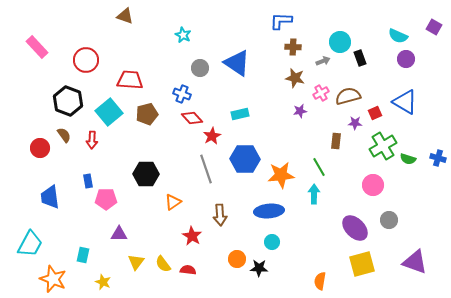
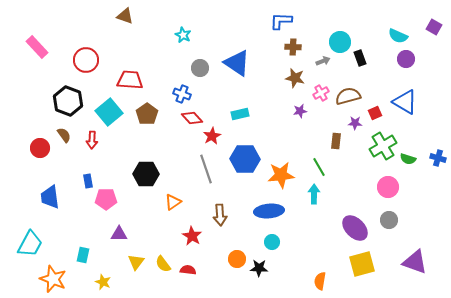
brown pentagon at (147, 114): rotated 20 degrees counterclockwise
pink circle at (373, 185): moved 15 px right, 2 px down
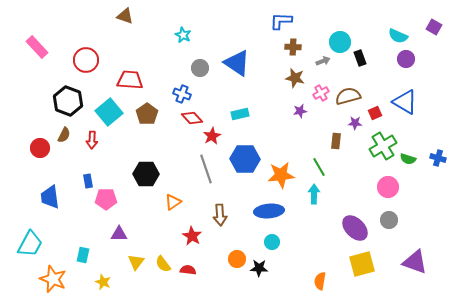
brown semicircle at (64, 135): rotated 63 degrees clockwise
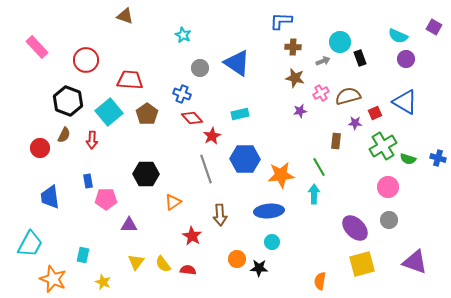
purple triangle at (119, 234): moved 10 px right, 9 px up
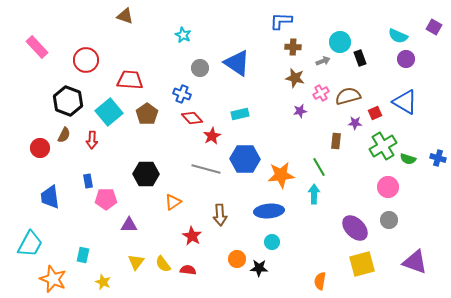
gray line at (206, 169): rotated 56 degrees counterclockwise
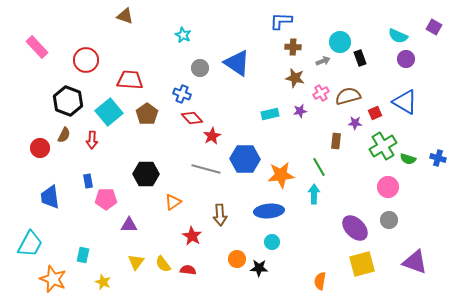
cyan rectangle at (240, 114): moved 30 px right
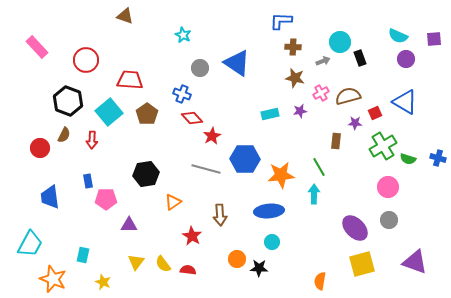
purple square at (434, 27): moved 12 px down; rotated 35 degrees counterclockwise
black hexagon at (146, 174): rotated 10 degrees counterclockwise
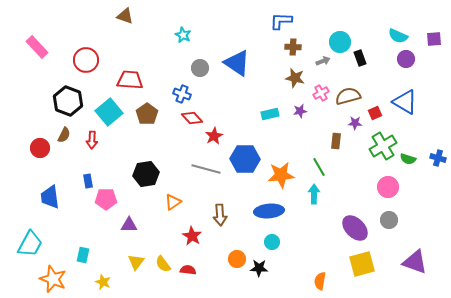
red star at (212, 136): moved 2 px right
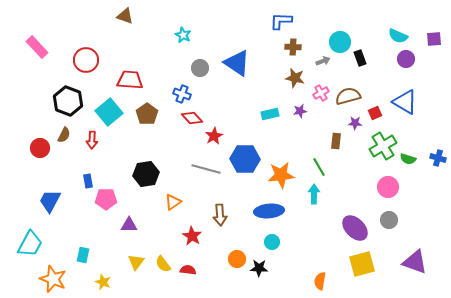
blue trapezoid at (50, 197): moved 4 px down; rotated 35 degrees clockwise
